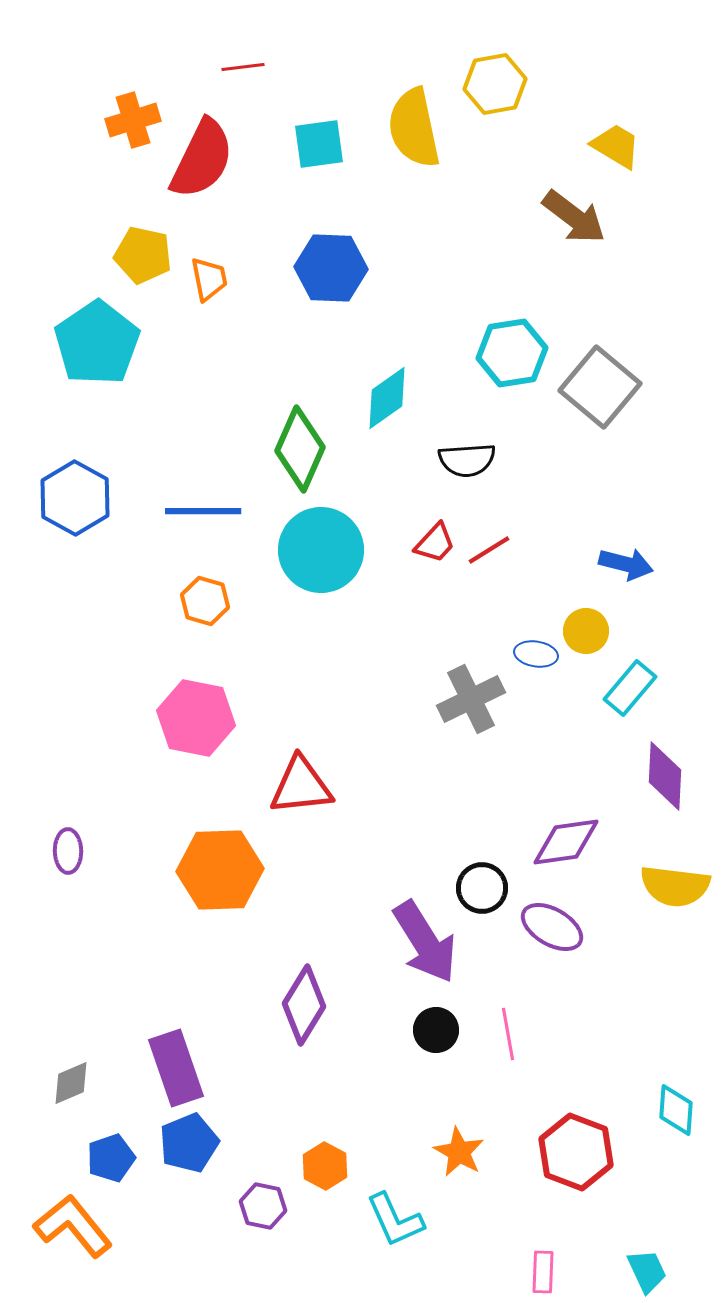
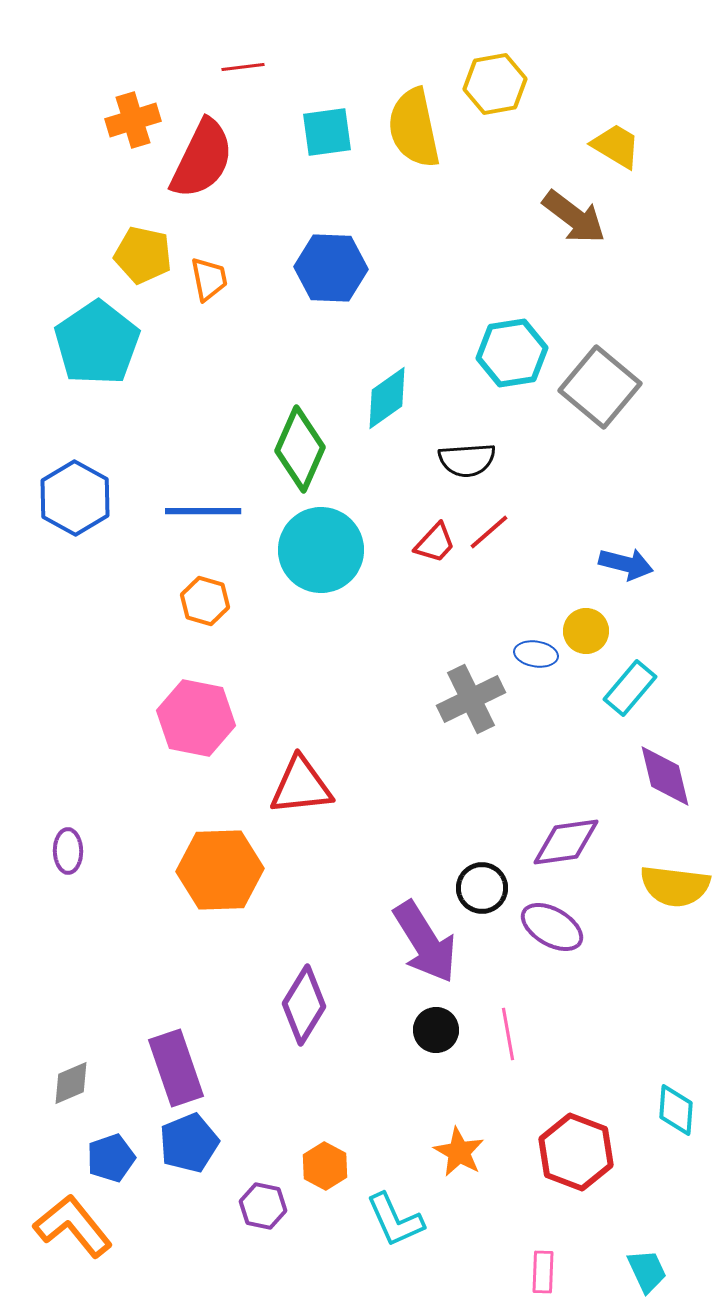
cyan square at (319, 144): moved 8 px right, 12 px up
red line at (489, 550): moved 18 px up; rotated 9 degrees counterclockwise
purple diamond at (665, 776): rotated 16 degrees counterclockwise
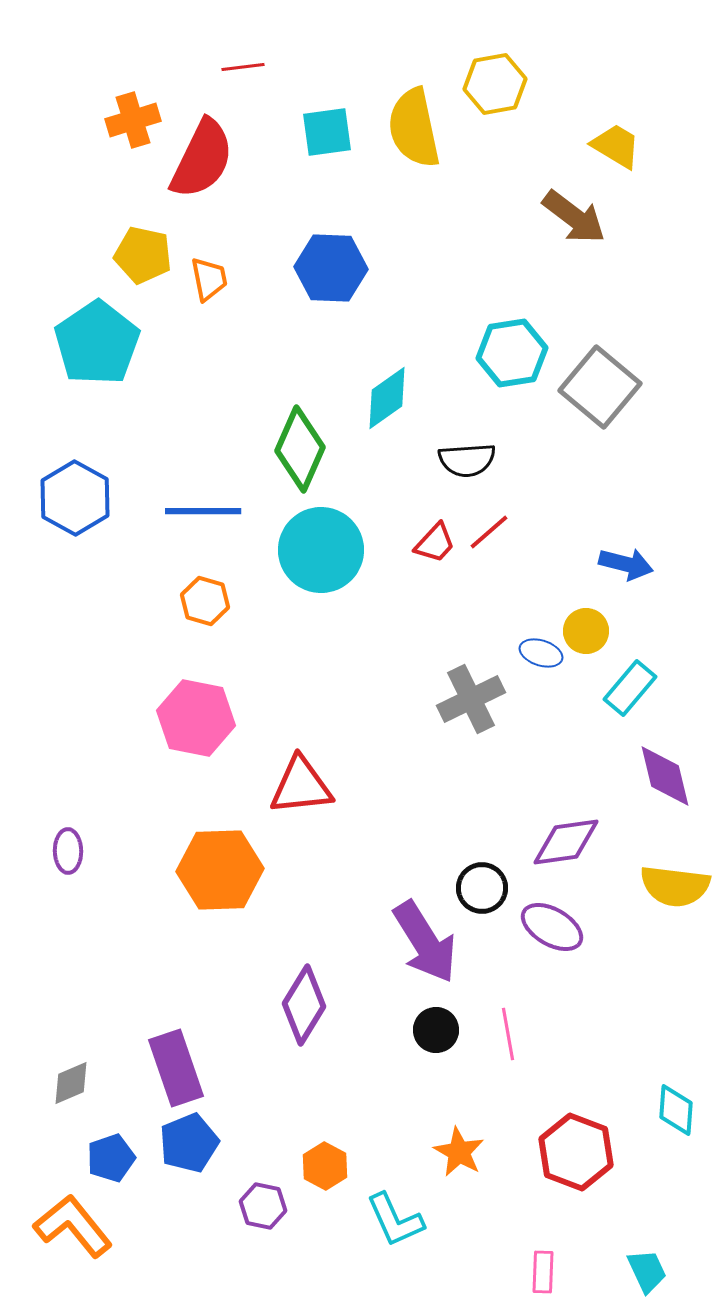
blue ellipse at (536, 654): moved 5 px right, 1 px up; rotated 9 degrees clockwise
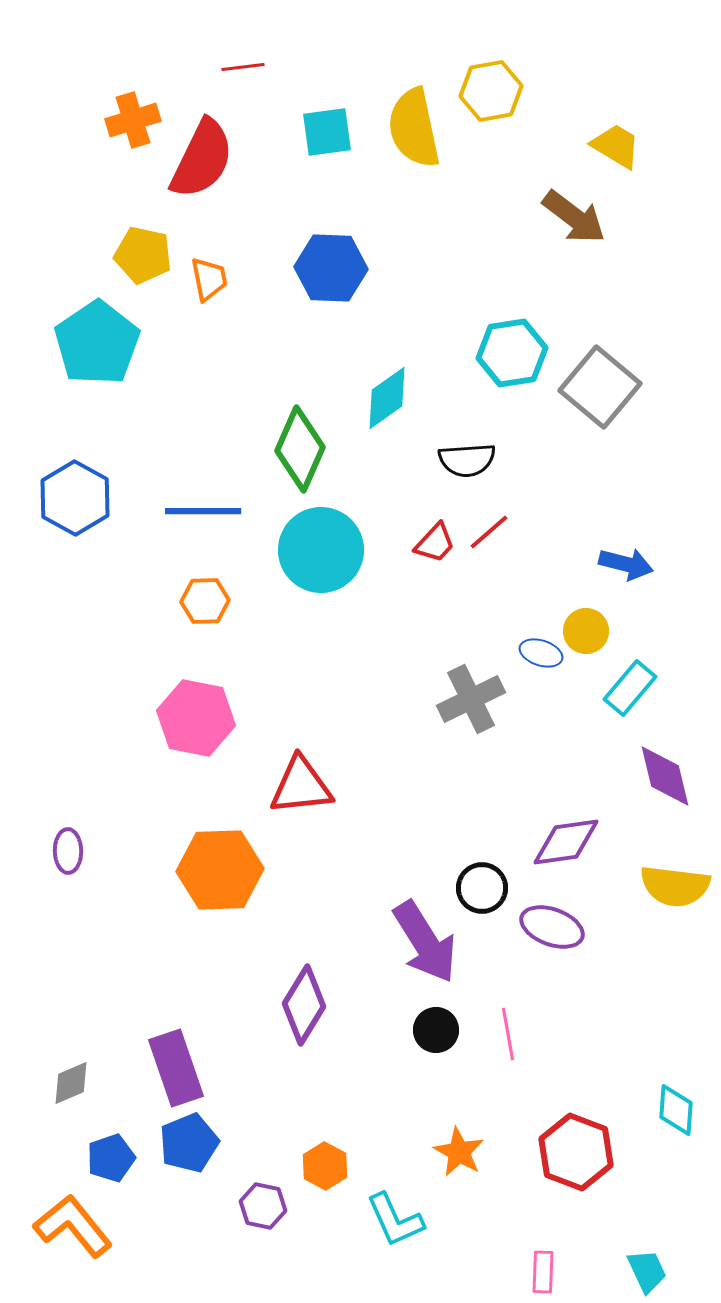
yellow hexagon at (495, 84): moved 4 px left, 7 px down
orange hexagon at (205, 601): rotated 18 degrees counterclockwise
purple ellipse at (552, 927): rotated 10 degrees counterclockwise
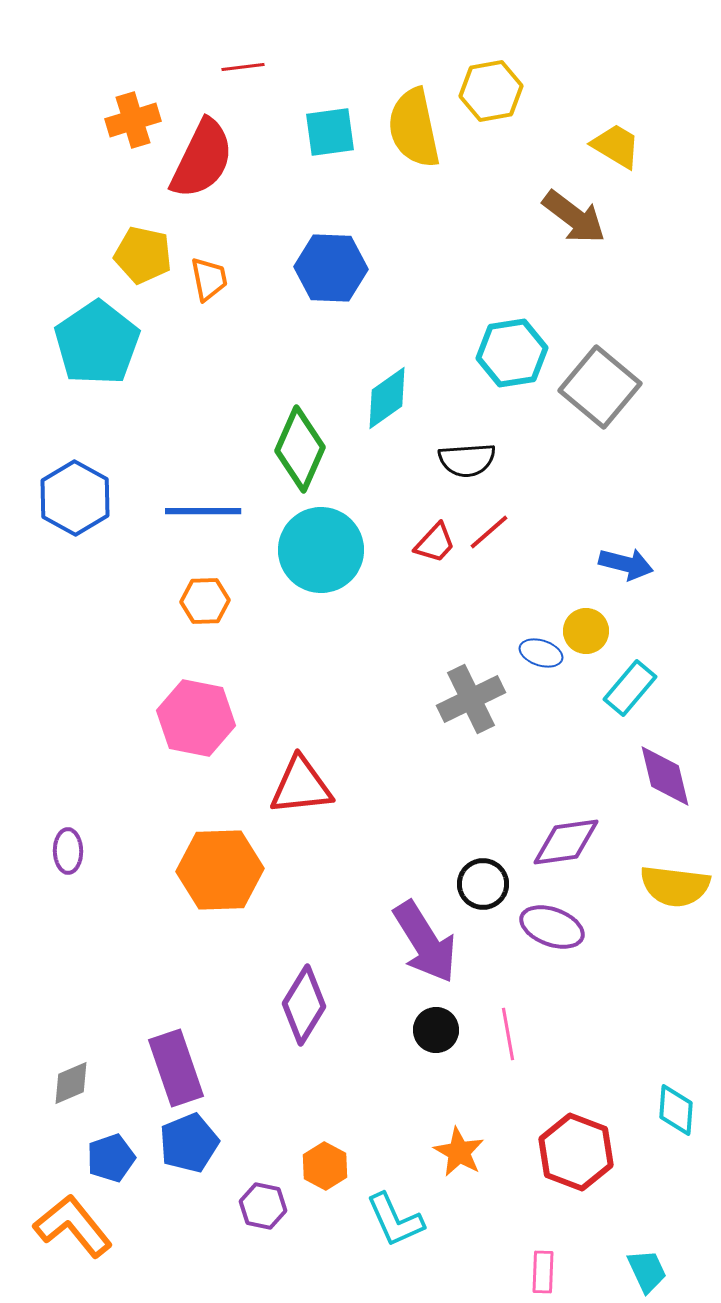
cyan square at (327, 132): moved 3 px right
black circle at (482, 888): moved 1 px right, 4 px up
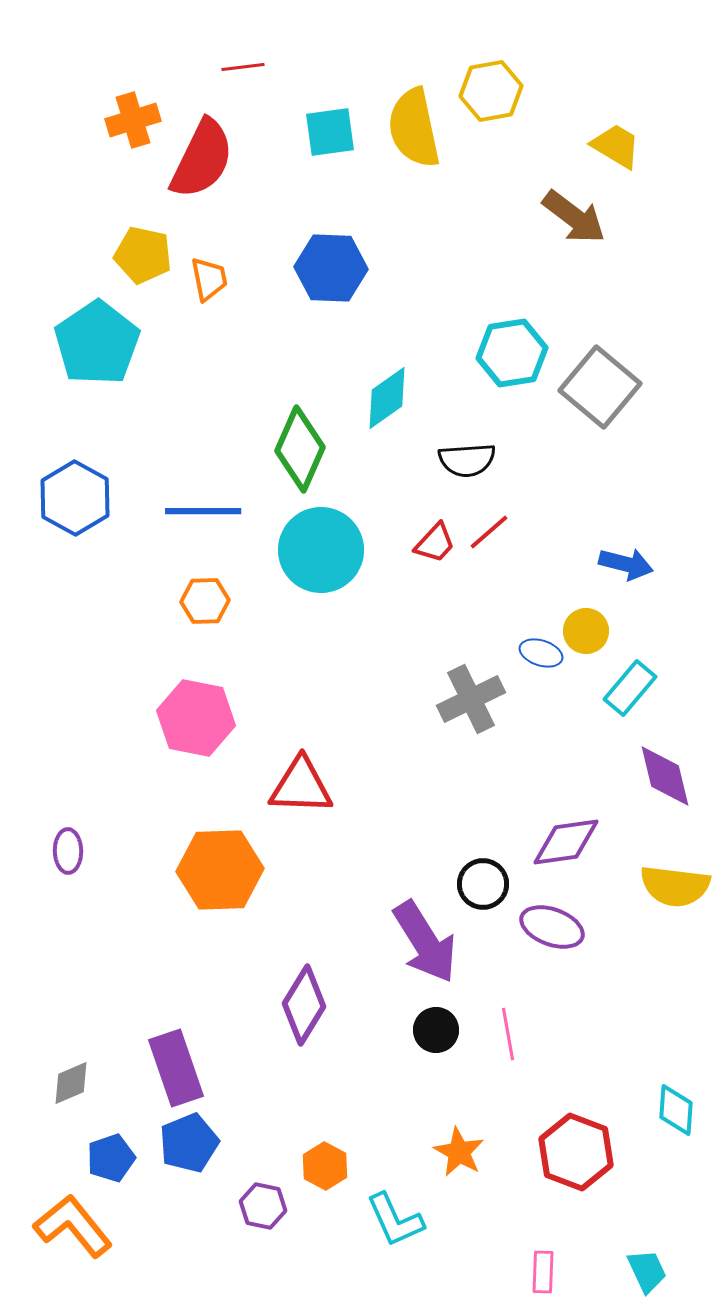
red triangle at (301, 786): rotated 8 degrees clockwise
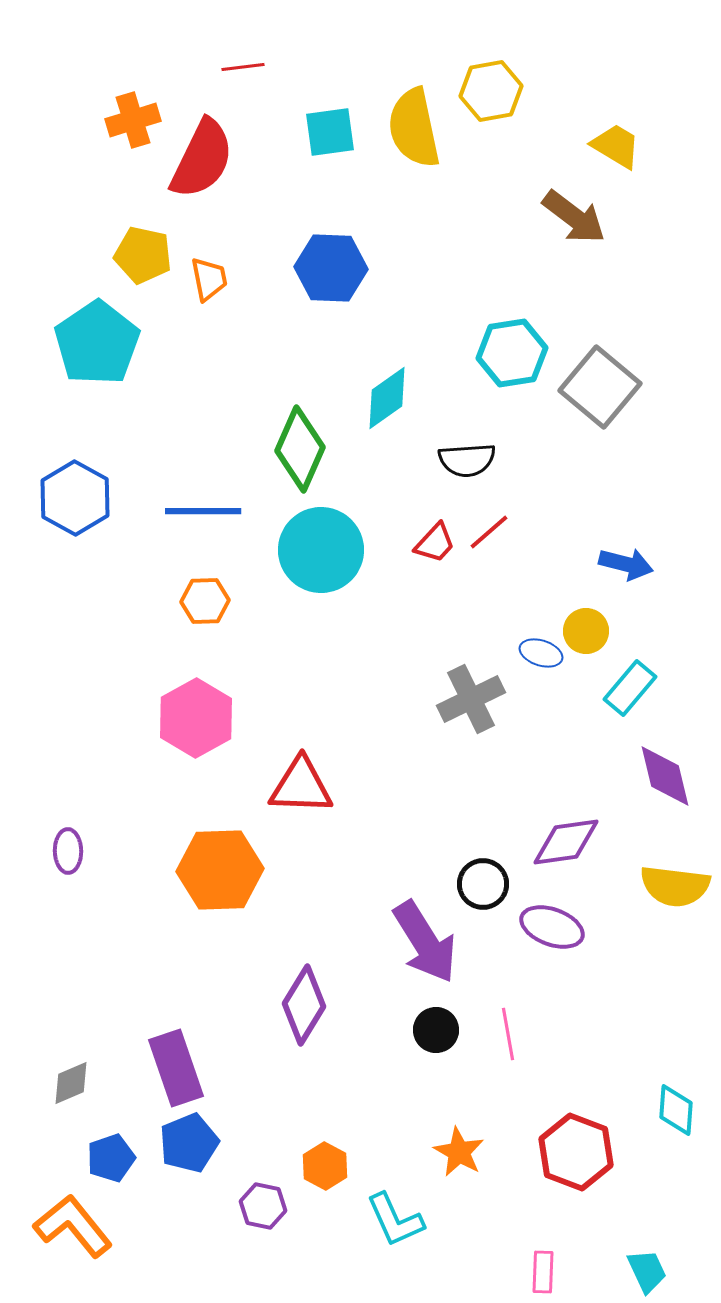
pink hexagon at (196, 718): rotated 20 degrees clockwise
